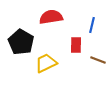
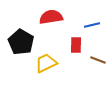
blue line: rotated 63 degrees clockwise
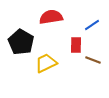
blue line: rotated 21 degrees counterclockwise
brown line: moved 5 px left
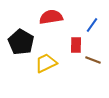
blue line: rotated 21 degrees counterclockwise
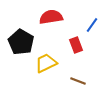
red rectangle: rotated 21 degrees counterclockwise
brown line: moved 15 px left, 21 px down
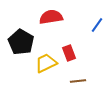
blue line: moved 5 px right
red rectangle: moved 7 px left, 8 px down
brown line: rotated 28 degrees counterclockwise
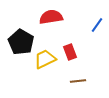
red rectangle: moved 1 px right, 1 px up
yellow trapezoid: moved 1 px left, 4 px up
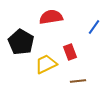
blue line: moved 3 px left, 2 px down
yellow trapezoid: moved 1 px right, 5 px down
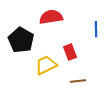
blue line: moved 2 px right, 2 px down; rotated 35 degrees counterclockwise
black pentagon: moved 2 px up
yellow trapezoid: moved 1 px down
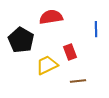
yellow trapezoid: moved 1 px right
